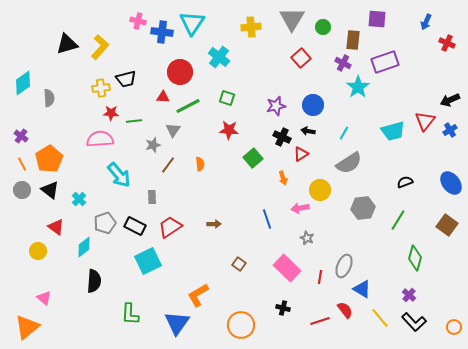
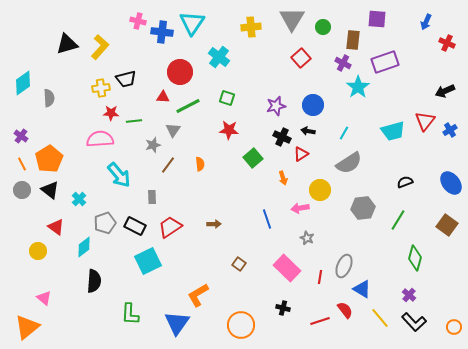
black arrow at (450, 100): moved 5 px left, 9 px up
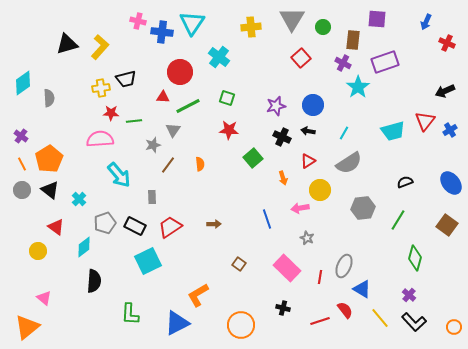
red triangle at (301, 154): moved 7 px right, 7 px down
blue triangle at (177, 323): rotated 28 degrees clockwise
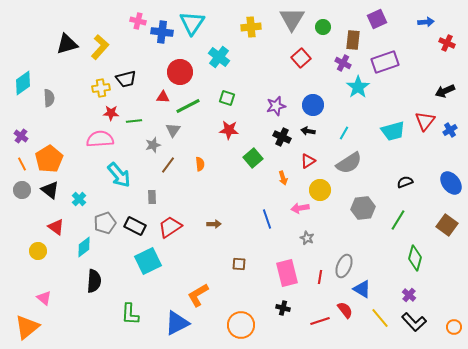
purple square at (377, 19): rotated 30 degrees counterclockwise
blue arrow at (426, 22): rotated 119 degrees counterclockwise
brown square at (239, 264): rotated 32 degrees counterclockwise
pink rectangle at (287, 268): moved 5 px down; rotated 32 degrees clockwise
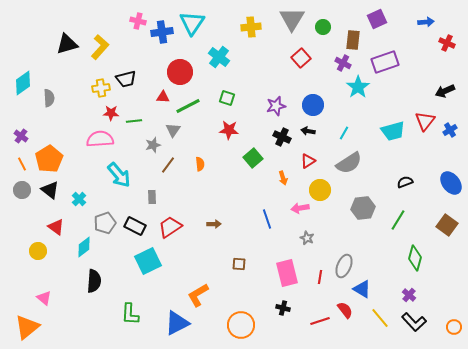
blue cross at (162, 32): rotated 15 degrees counterclockwise
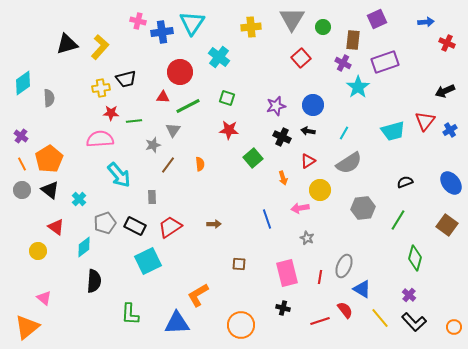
blue triangle at (177, 323): rotated 24 degrees clockwise
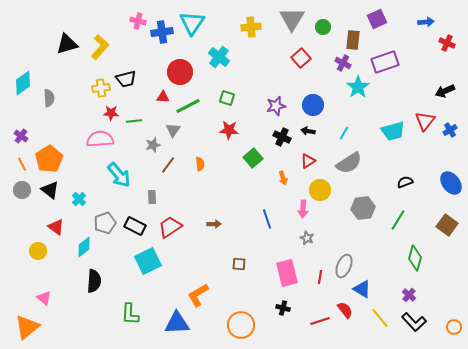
pink arrow at (300, 208): moved 3 px right, 1 px down; rotated 78 degrees counterclockwise
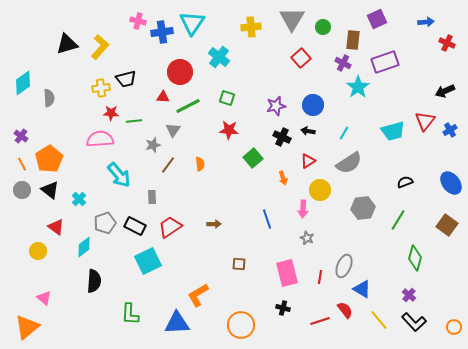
yellow line at (380, 318): moved 1 px left, 2 px down
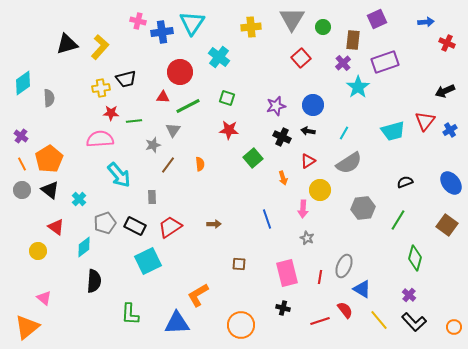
purple cross at (343, 63): rotated 21 degrees clockwise
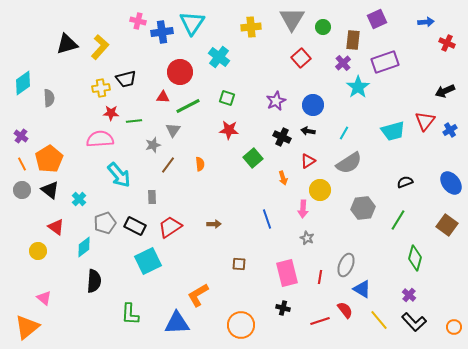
purple star at (276, 106): moved 5 px up; rotated 12 degrees counterclockwise
gray ellipse at (344, 266): moved 2 px right, 1 px up
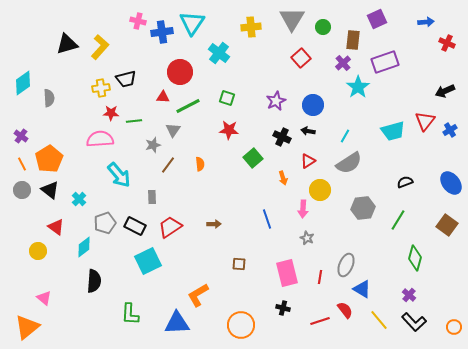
cyan cross at (219, 57): moved 4 px up
cyan line at (344, 133): moved 1 px right, 3 px down
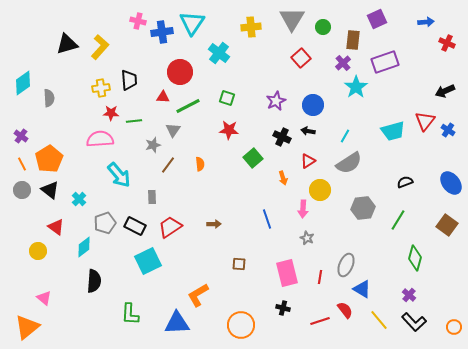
black trapezoid at (126, 79): moved 3 px right, 1 px down; rotated 80 degrees counterclockwise
cyan star at (358, 87): moved 2 px left
blue cross at (450, 130): moved 2 px left; rotated 24 degrees counterclockwise
